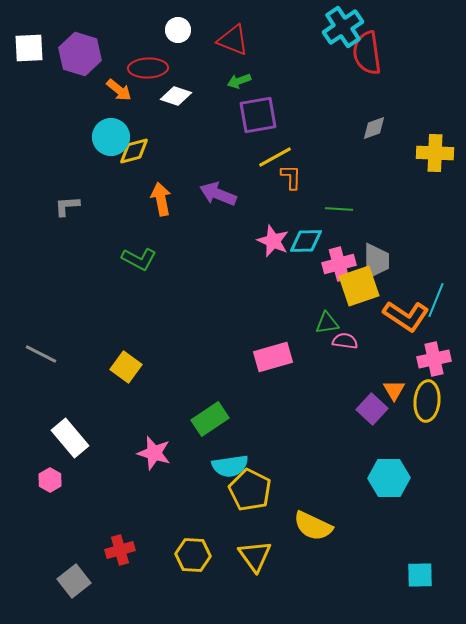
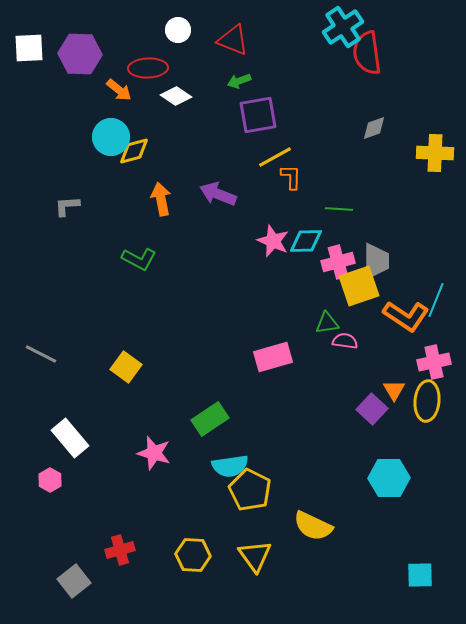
purple hexagon at (80, 54): rotated 15 degrees counterclockwise
white diamond at (176, 96): rotated 16 degrees clockwise
pink cross at (339, 264): moved 1 px left, 2 px up
pink cross at (434, 359): moved 3 px down
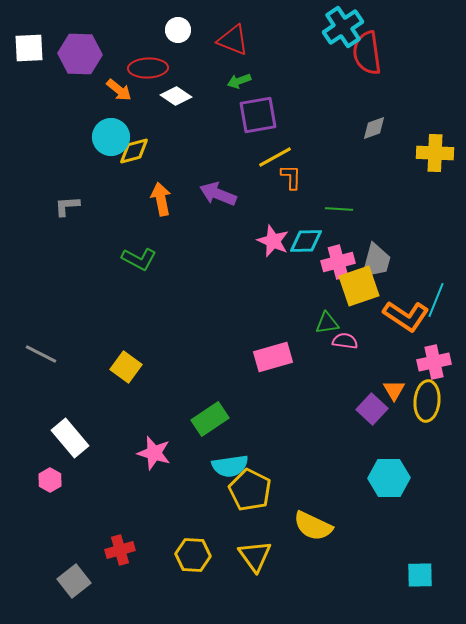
gray trapezoid at (376, 261): rotated 15 degrees clockwise
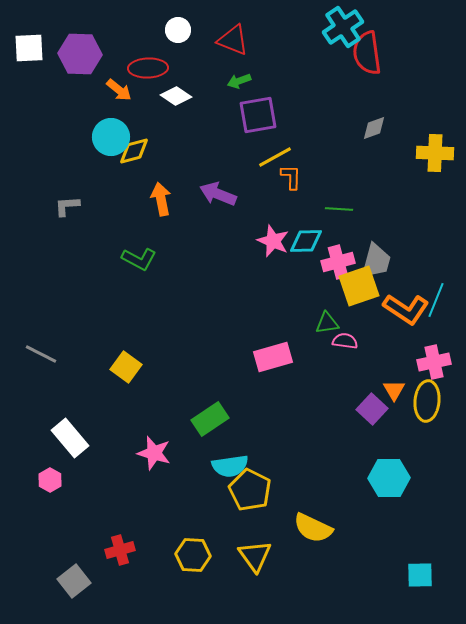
orange L-shape at (406, 316): moved 7 px up
yellow semicircle at (313, 526): moved 2 px down
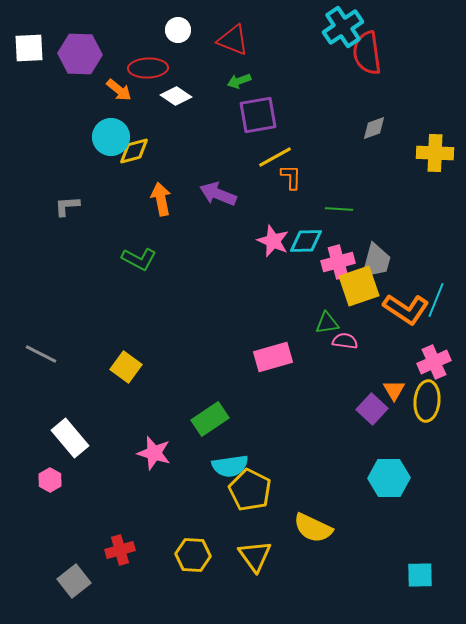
pink cross at (434, 362): rotated 12 degrees counterclockwise
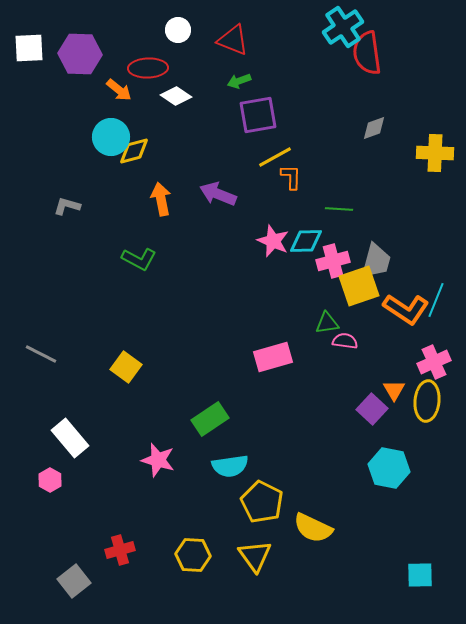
gray L-shape at (67, 206): rotated 20 degrees clockwise
pink cross at (338, 262): moved 5 px left, 1 px up
pink star at (154, 453): moved 4 px right, 7 px down
cyan hexagon at (389, 478): moved 10 px up; rotated 12 degrees clockwise
yellow pentagon at (250, 490): moved 12 px right, 12 px down
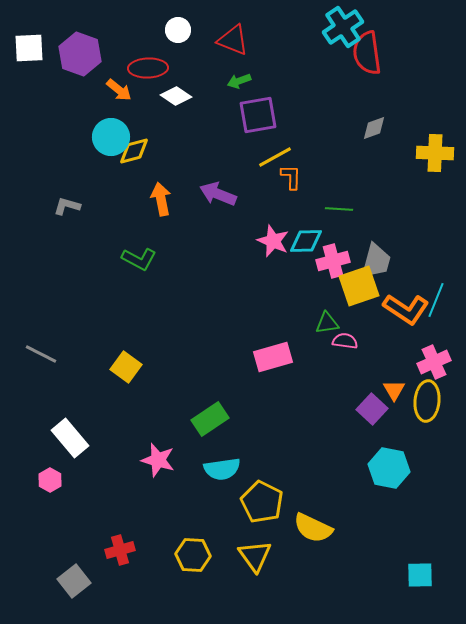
purple hexagon at (80, 54): rotated 18 degrees clockwise
cyan semicircle at (230, 466): moved 8 px left, 3 px down
